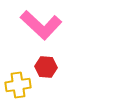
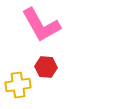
pink L-shape: rotated 18 degrees clockwise
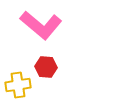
pink L-shape: rotated 21 degrees counterclockwise
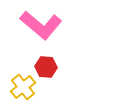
yellow cross: moved 5 px right, 2 px down; rotated 30 degrees counterclockwise
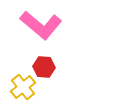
red hexagon: moved 2 px left
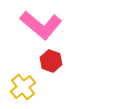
red hexagon: moved 7 px right, 6 px up; rotated 15 degrees clockwise
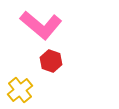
yellow cross: moved 3 px left, 3 px down
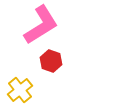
pink L-shape: rotated 72 degrees counterclockwise
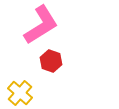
yellow cross: moved 3 px down; rotated 10 degrees counterclockwise
